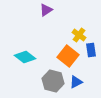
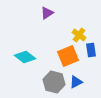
purple triangle: moved 1 px right, 3 px down
orange square: rotated 30 degrees clockwise
gray hexagon: moved 1 px right, 1 px down
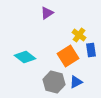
orange square: rotated 10 degrees counterclockwise
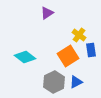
gray hexagon: rotated 20 degrees clockwise
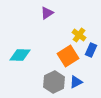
blue rectangle: rotated 32 degrees clockwise
cyan diamond: moved 5 px left, 2 px up; rotated 35 degrees counterclockwise
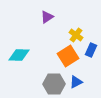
purple triangle: moved 4 px down
yellow cross: moved 3 px left
cyan diamond: moved 1 px left
gray hexagon: moved 2 px down; rotated 25 degrees clockwise
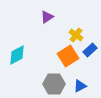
blue rectangle: moved 1 px left; rotated 24 degrees clockwise
cyan diamond: moved 2 px left; rotated 30 degrees counterclockwise
blue triangle: moved 4 px right, 4 px down
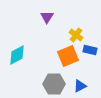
purple triangle: rotated 24 degrees counterclockwise
blue rectangle: rotated 56 degrees clockwise
orange square: rotated 10 degrees clockwise
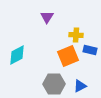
yellow cross: rotated 32 degrees counterclockwise
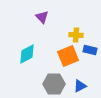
purple triangle: moved 5 px left; rotated 16 degrees counterclockwise
cyan diamond: moved 10 px right, 1 px up
